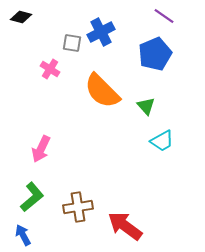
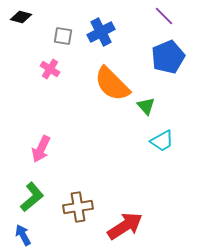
purple line: rotated 10 degrees clockwise
gray square: moved 9 px left, 7 px up
blue pentagon: moved 13 px right, 3 px down
orange semicircle: moved 10 px right, 7 px up
red arrow: rotated 111 degrees clockwise
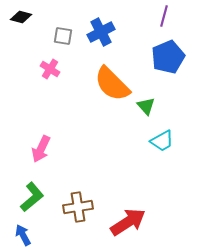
purple line: rotated 60 degrees clockwise
red arrow: moved 3 px right, 4 px up
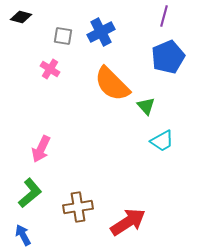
green L-shape: moved 2 px left, 4 px up
